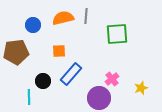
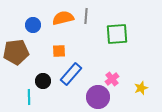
purple circle: moved 1 px left, 1 px up
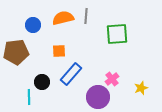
black circle: moved 1 px left, 1 px down
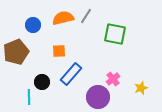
gray line: rotated 28 degrees clockwise
green square: moved 2 px left; rotated 15 degrees clockwise
brown pentagon: rotated 15 degrees counterclockwise
pink cross: moved 1 px right
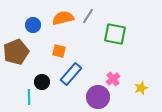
gray line: moved 2 px right
orange square: rotated 16 degrees clockwise
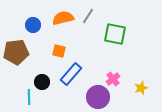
brown pentagon: rotated 15 degrees clockwise
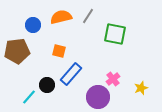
orange semicircle: moved 2 px left, 1 px up
brown pentagon: moved 1 px right, 1 px up
black circle: moved 5 px right, 3 px down
cyan line: rotated 42 degrees clockwise
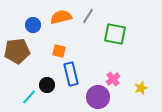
blue rectangle: rotated 55 degrees counterclockwise
